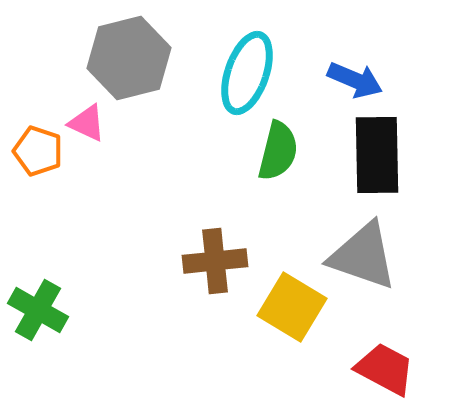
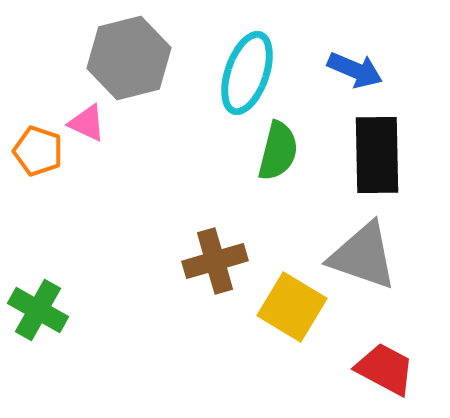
blue arrow: moved 10 px up
brown cross: rotated 10 degrees counterclockwise
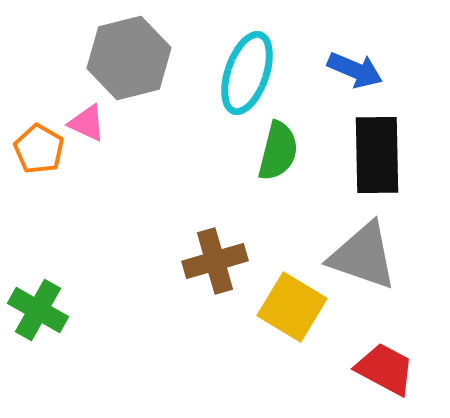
orange pentagon: moved 1 px right, 2 px up; rotated 12 degrees clockwise
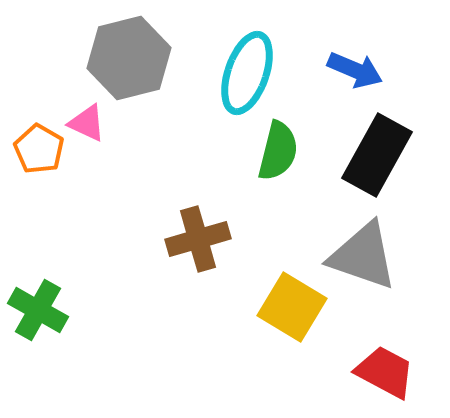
black rectangle: rotated 30 degrees clockwise
brown cross: moved 17 px left, 22 px up
red trapezoid: moved 3 px down
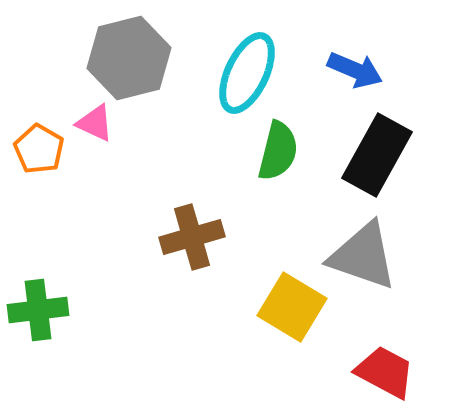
cyan ellipse: rotated 6 degrees clockwise
pink triangle: moved 8 px right
brown cross: moved 6 px left, 2 px up
green cross: rotated 36 degrees counterclockwise
